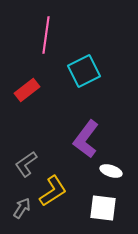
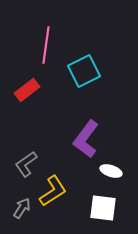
pink line: moved 10 px down
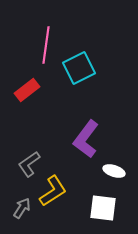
cyan square: moved 5 px left, 3 px up
gray L-shape: moved 3 px right
white ellipse: moved 3 px right
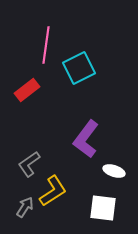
gray arrow: moved 3 px right, 1 px up
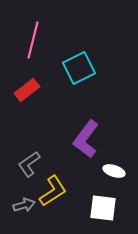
pink line: moved 13 px left, 5 px up; rotated 6 degrees clockwise
gray arrow: moved 1 px left, 2 px up; rotated 40 degrees clockwise
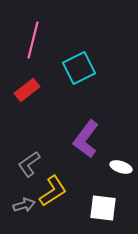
white ellipse: moved 7 px right, 4 px up
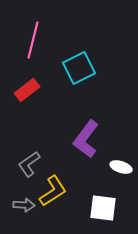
gray arrow: rotated 20 degrees clockwise
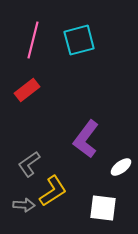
cyan square: moved 28 px up; rotated 12 degrees clockwise
white ellipse: rotated 55 degrees counterclockwise
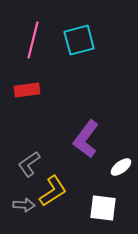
red rectangle: rotated 30 degrees clockwise
